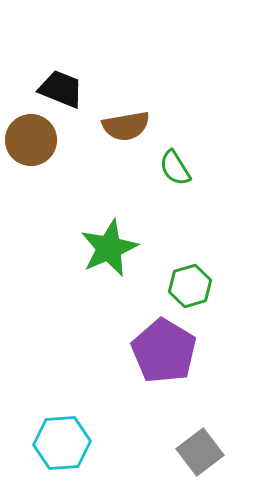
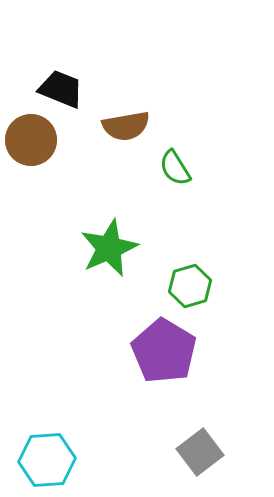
cyan hexagon: moved 15 px left, 17 px down
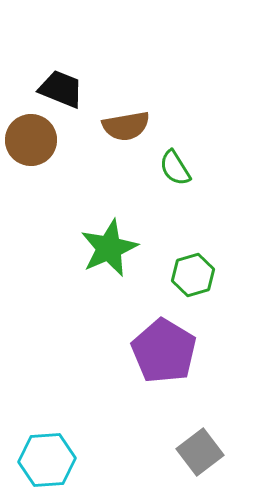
green hexagon: moved 3 px right, 11 px up
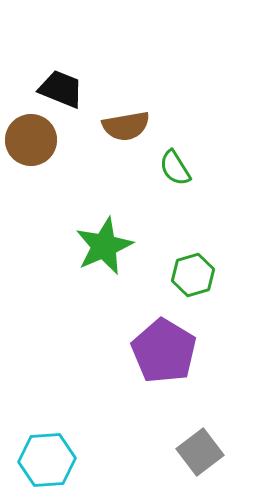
green star: moved 5 px left, 2 px up
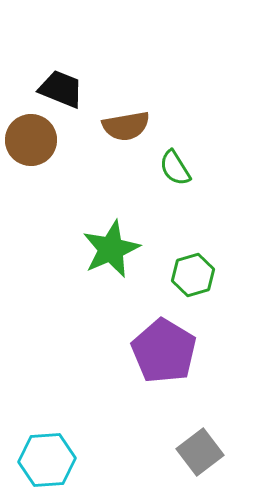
green star: moved 7 px right, 3 px down
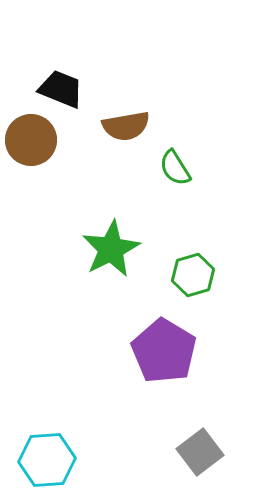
green star: rotated 4 degrees counterclockwise
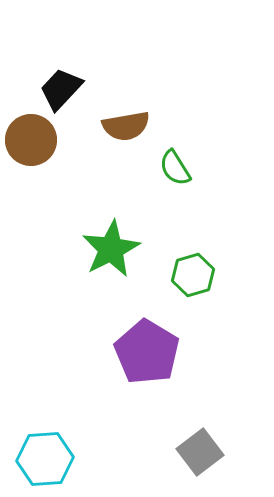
black trapezoid: rotated 69 degrees counterclockwise
purple pentagon: moved 17 px left, 1 px down
cyan hexagon: moved 2 px left, 1 px up
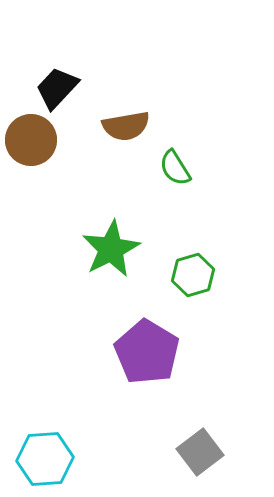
black trapezoid: moved 4 px left, 1 px up
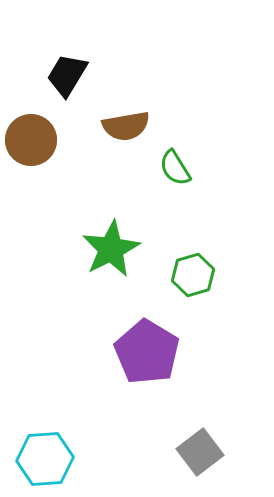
black trapezoid: moved 10 px right, 13 px up; rotated 12 degrees counterclockwise
